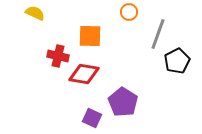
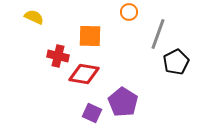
yellow semicircle: moved 1 px left, 4 px down
black pentagon: moved 1 px left, 1 px down
purple square: moved 5 px up
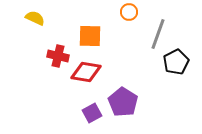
yellow semicircle: moved 1 px right, 1 px down
red diamond: moved 2 px right, 2 px up
purple square: rotated 36 degrees clockwise
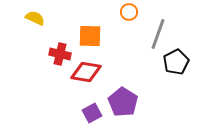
red cross: moved 2 px right, 2 px up
